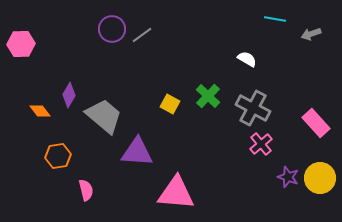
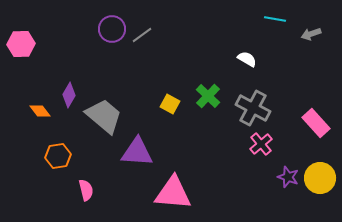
pink triangle: moved 3 px left
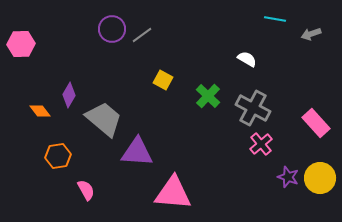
yellow square: moved 7 px left, 24 px up
gray trapezoid: moved 3 px down
pink semicircle: rotated 15 degrees counterclockwise
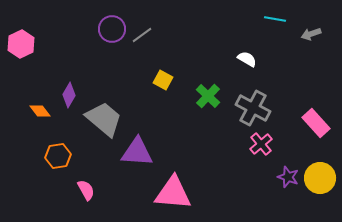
pink hexagon: rotated 24 degrees counterclockwise
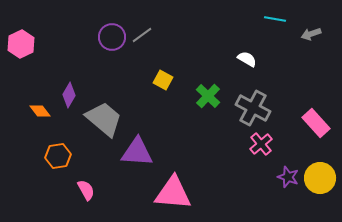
purple circle: moved 8 px down
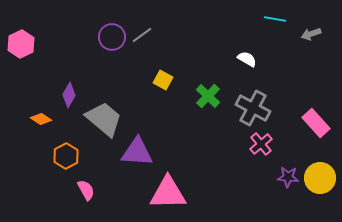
orange diamond: moved 1 px right, 8 px down; rotated 20 degrees counterclockwise
orange hexagon: moved 8 px right; rotated 20 degrees counterclockwise
purple star: rotated 15 degrees counterclockwise
pink triangle: moved 5 px left; rotated 6 degrees counterclockwise
